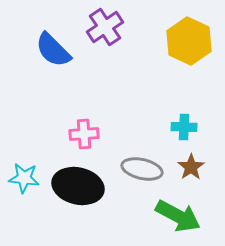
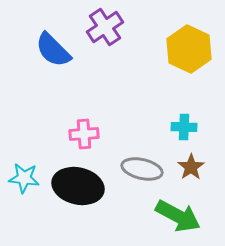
yellow hexagon: moved 8 px down
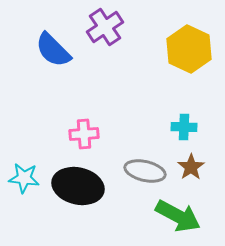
gray ellipse: moved 3 px right, 2 px down
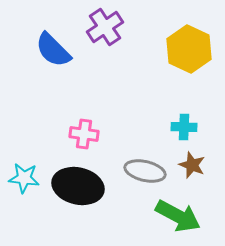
pink cross: rotated 12 degrees clockwise
brown star: moved 1 px right, 2 px up; rotated 16 degrees counterclockwise
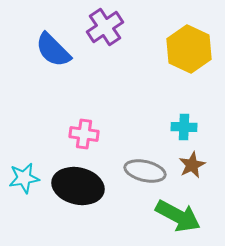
brown star: rotated 24 degrees clockwise
cyan star: rotated 16 degrees counterclockwise
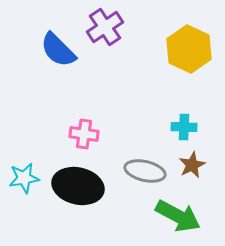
blue semicircle: moved 5 px right
